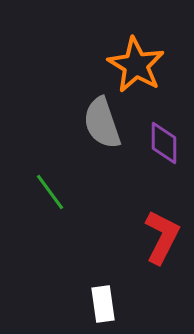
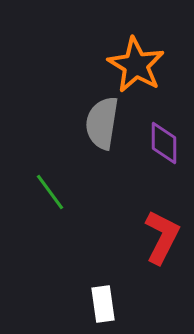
gray semicircle: rotated 28 degrees clockwise
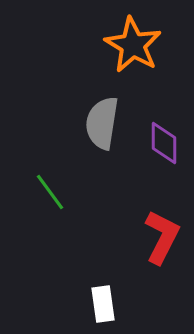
orange star: moved 3 px left, 20 px up
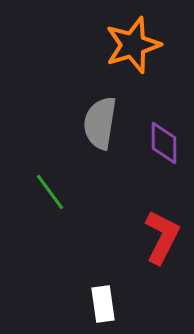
orange star: rotated 24 degrees clockwise
gray semicircle: moved 2 px left
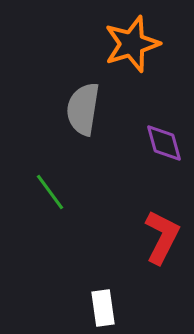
orange star: moved 1 px left, 1 px up
gray semicircle: moved 17 px left, 14 px up
purple diamond: rotated 15 degrees counterclockwise
white rectangle: moved 4 px down
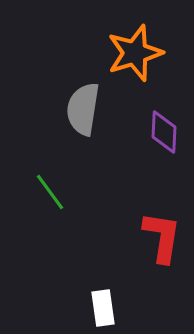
orange star: moved 3 px right, 9 px down
purple diamond: moved 11 px up; rotated 18 degrees clockwise
red L-shape: rotated 18 degrees counterclockwise
